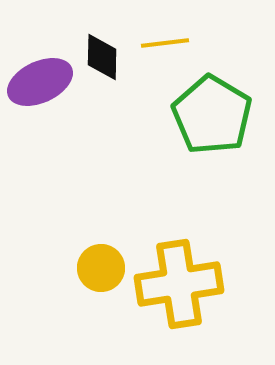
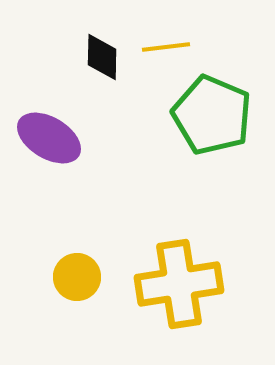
yellow line: moved 1 px right, 4 px down
purple ellipse: moved 9 px right, 56 px down; rotated 56 degrees clockwise
green pentagon: rotated 8 degrees counterclockwise
yellow circle: moved 24 px left, 9 px down
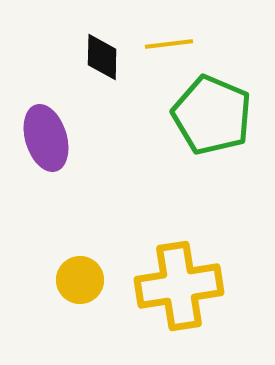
yellow line: moved 3 px right, 3 px up
purple ellipse: moved 3 px left; rotated 42 degrees clockwise
yellow circle: moved 3 px right, 3 px down
yellow cross: moved 2 px down
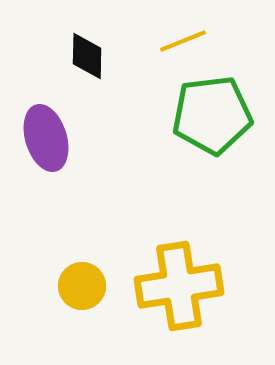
yellow line: moved 14 px right, 3 px up; rotated 15 degrees counterclockwise
black diamond: moved 15 px left, 1 px up
green pentagon: rotated 30 degrees counterclockwise
yellow circle: moved 2 px right, 6 px down
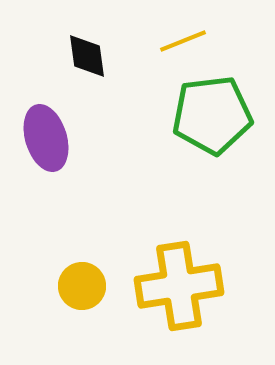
black diamond: rotated 9 degrees counterclockwise
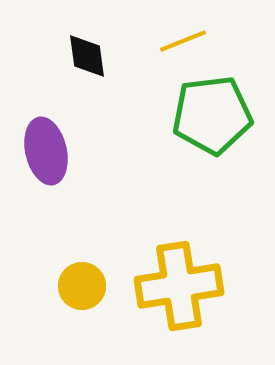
purple ellipse: moved 13 px down; rotated 4 degrees clockwise
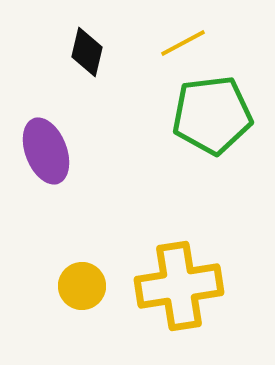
yellow line: moved 2 px down; rotated 6 degrees counterclockwise
black diamond: moved 4 px up; rotated 21 degrees clockwise
purple ellipse: rotated 8 degrees counterclockwise
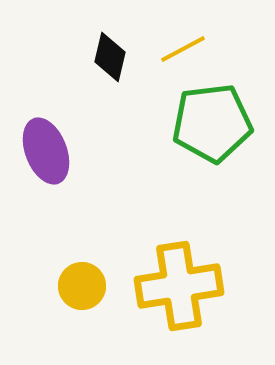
yellow line: moved 6 px down
black diamond: moved 23 px right, 5 px down
green pentagon: moved 8 px down
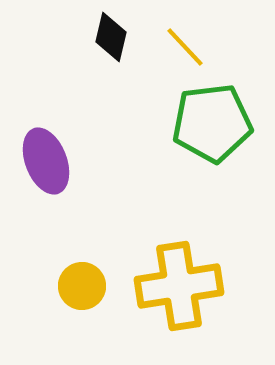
yellow line: moved 2 px right, 2 px up; rotated 75 degrees clockwise
black diamond: moved 1 px right, 20 px up
purple ellipse: moved 10 px down
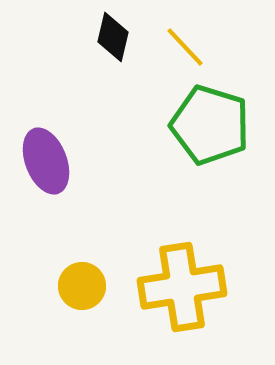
black diamond: moved 2 px right
green pentagon: moved 2 px left, 2 px down; rotated 24 degrees clockwise
yellow cross: moved 3 px right, 1 px down
